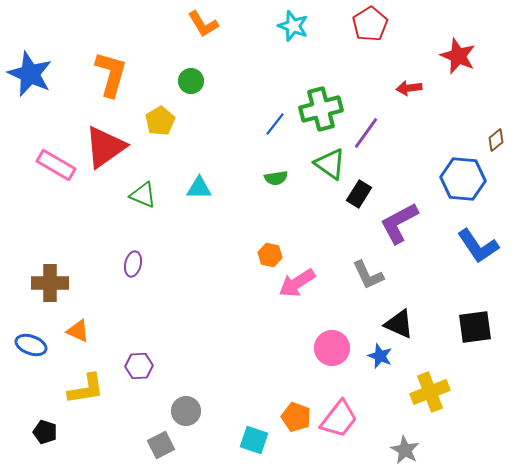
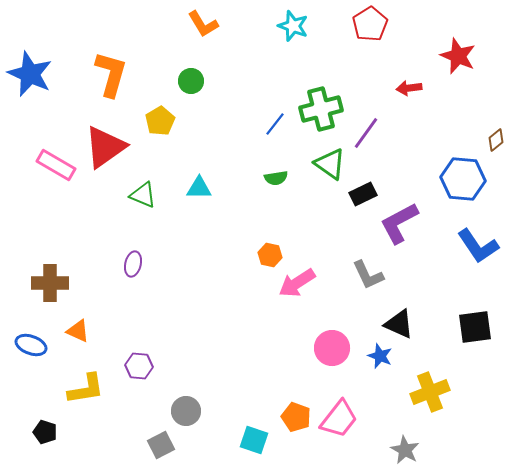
black rectangle at (359, 194): moved 4 px right; rotated 32 degrees clockwise
purple hexagon at (139, 366): rotated 8 degrees clockwise
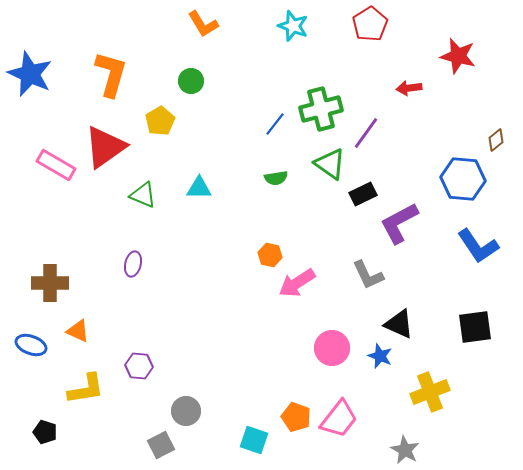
red star at (458, 56): rotated 9 degrees counterclockwise
